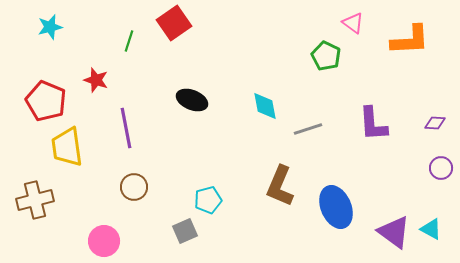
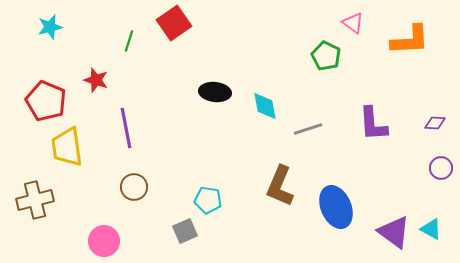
black ellipse: moved 23 px right, 8 px up; rotated 16 degrees counterclockwise
cyan pentagon: rotated 24 degrees clockwise
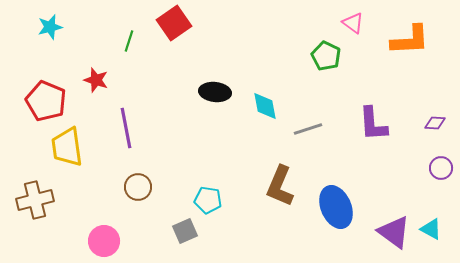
brown circle: moved 4 px right
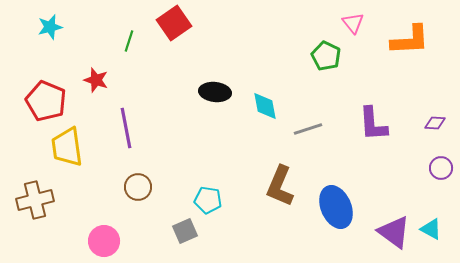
pink triangle: rotated 15 degrees clockwise
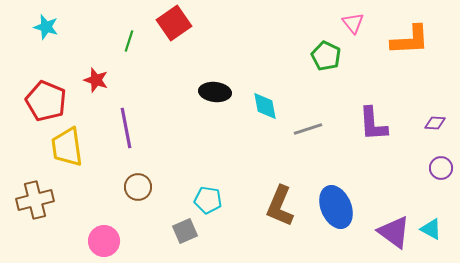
cyan star: moved 4 px left; rotated 30 degrees clockwise
brown L-shape: moved 20 px down
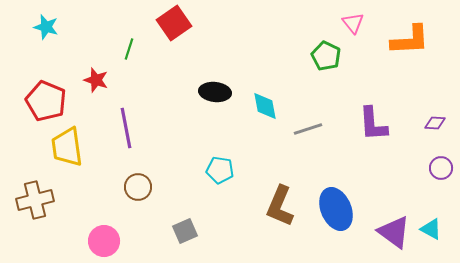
green line: moved 8 px down
cyan pentagon: moved 12 px right, 30 px up
blue ellipse: moved 2 px down
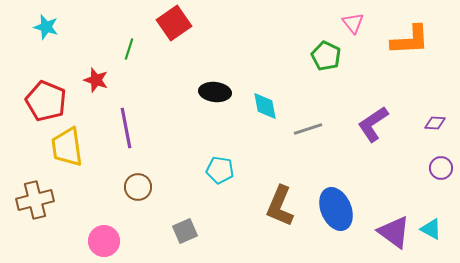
purple L-shape: rotated 60 degrees clockwise
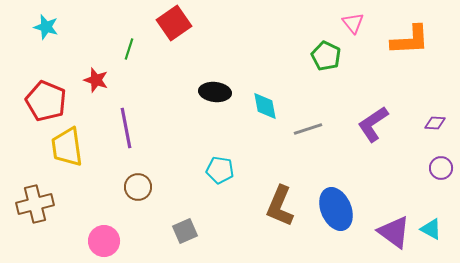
brown cross: moved 4 px down
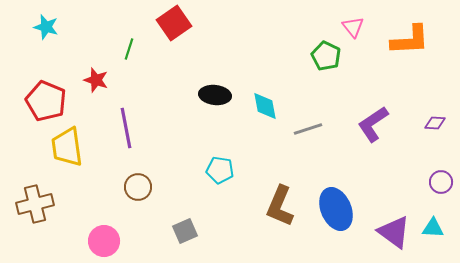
pink triangle: moved 4 px down
black ellipse: moved 3 px down
purple circle: moved 14 px down
cyan triangle: moved 2 px right, 1 px up; rotated 25 degrees counterclockwise
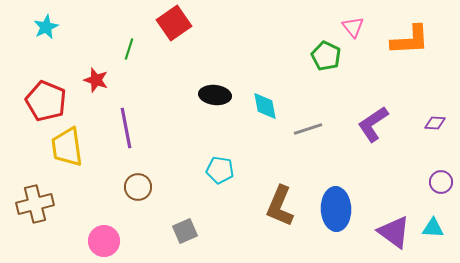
cyan star: rotated 30 degrees clockwise
blue ellipse: rotated 21 degrees clockwise
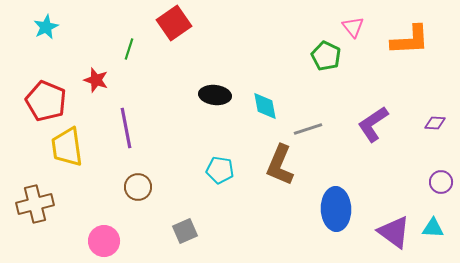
brown L-shape: moved 41 px up
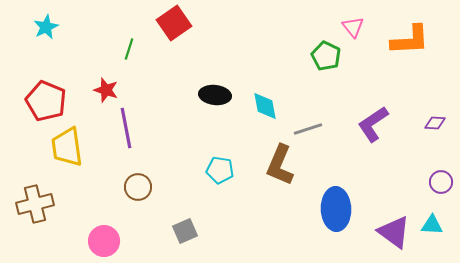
red star: moved 10 px right, 10 px down
cyan triangle: moved 1 px left, 3 px up
